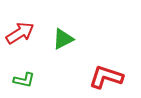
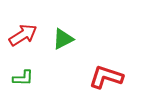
red arrow: moved 3 px right, 2 px down
green L-shape: moved 1 px left, 2 px up; rotated 10 degrees counterclockwise
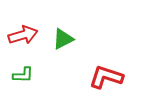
red arrow: rotated 16 degrees clockwise
green L-shape: moved 3 px up
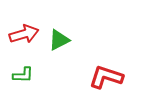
red arrow: moved 1 px right, 1 px up
green triangle: moved 4 px left, 1 px down
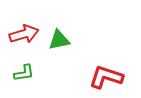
green triangle: rotated 15 degrees clockwise
green L-shape: moved 1 px right, 2 px up; rotated 10 degrees counterclockwise
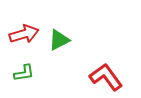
green triangle: rotated 15 degrees counterclockwise
red L-shape: rotated 36 degrees clockwise
